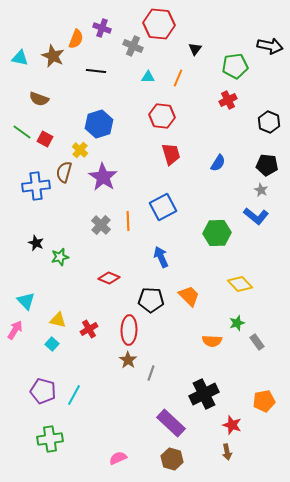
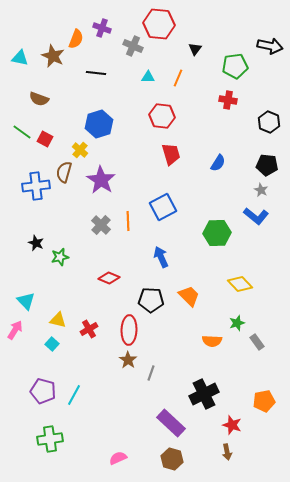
black line at (96, 71): moved 2 px down
red cross at (228, 100): rotated 36 degrees clockwise
purple star at (103, 177): moved 2 px left, 3 px down
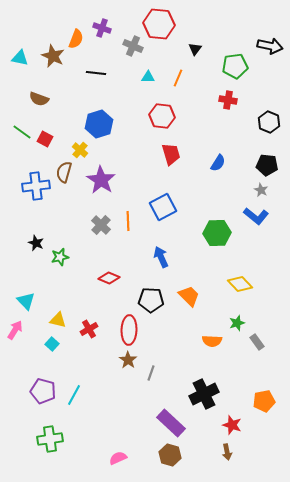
brown hexagon at (172, 459): moved 2 px left, 4 px up
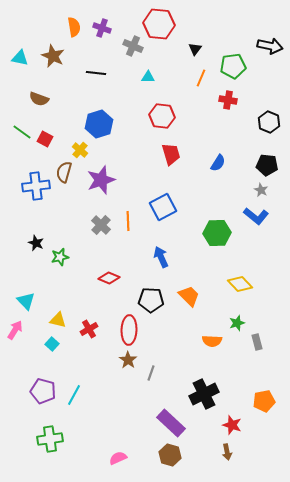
orange semicircle at (76, 39): moved 2 px left, 12 px up; rotated 30 degrees counterclockwise
green pentagon at (235, 66): moved 2 px left
orange line at (178, 78): moved 23 px right
purple star at (101, 180): rotated 20 degrees clockwise
gray rectangle at (257, 342): rotated 21 degrees clockwise
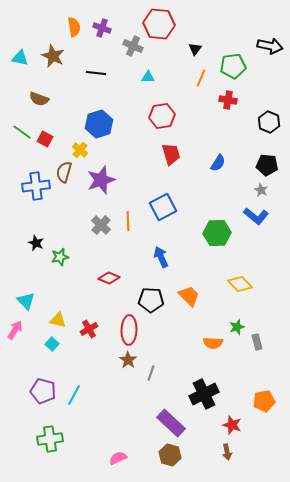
red hexagon at (162, 116): rotated 15 degrees counterclockwise
green star at (237, 323): moved 4 px down
orange semicircle at (212, 341): moved 1 px right, 2 px down
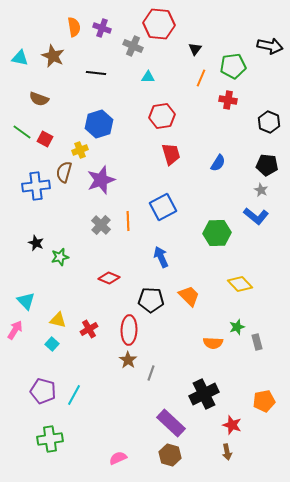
yellow cross at (80, 150): rotated 28 degrees clockwise
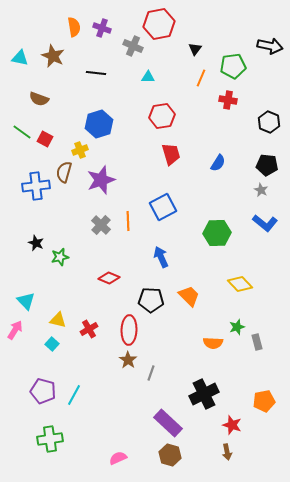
red hexagon at (159, 24): rotated 16 degrees counterclockwise
blue L-shape at (256, 216): moved 9 px right, 7 px down
purple rectangle at (171, 423): moved 3 px left
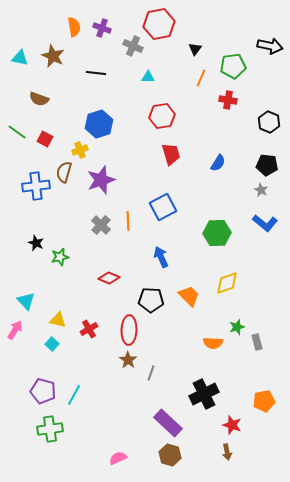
green line at (22, 132): moved 5 px left
yellow diamond at (240, 284): moved 13 px left, 1 px up; rotated 65 degrees counterclockwise
green cross at (50, 439): moved 10 px up
